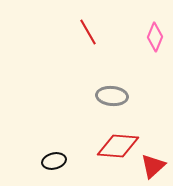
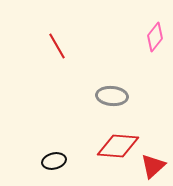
red line: moved 31 px left, 14 px down
pink diamond: rotated 16 degrees clockwise
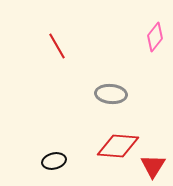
gray ellipse: moved 1 px left, 2 px up
red triangle: rotated 16 degrees counterclockwise
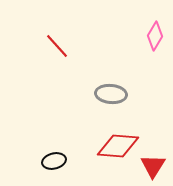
pink diamond: moved 1 px up; rotated 8 degrees counterclockwise
red line: rotated 12 degrees counterclockwise
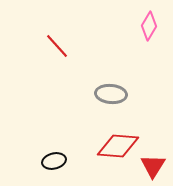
pink diamond: moved 6 px left, 10 px up
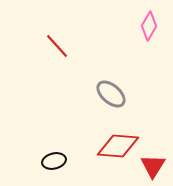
gray ellipse: rotated 36 degrees clockwise
